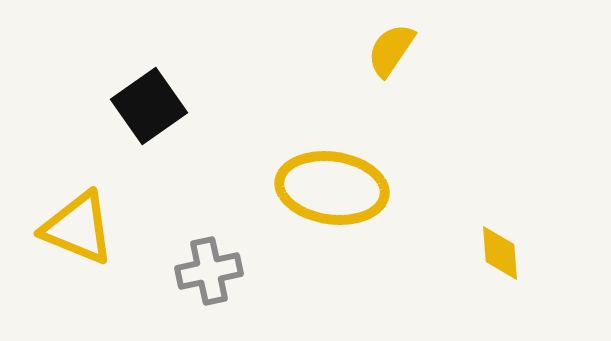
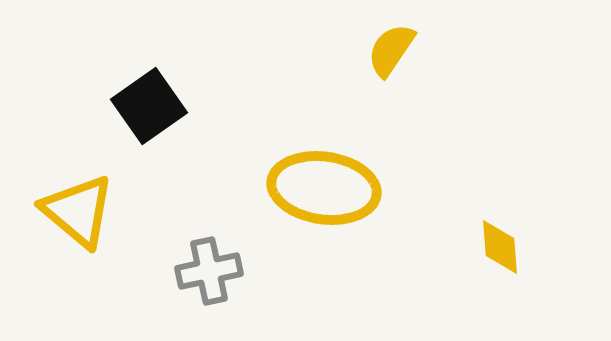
yellow ellipse: moved 8 px left
yellow triangle: moved 17 px up; rotated 18 degrees clockwise
yellow diamond: moved 6 px up
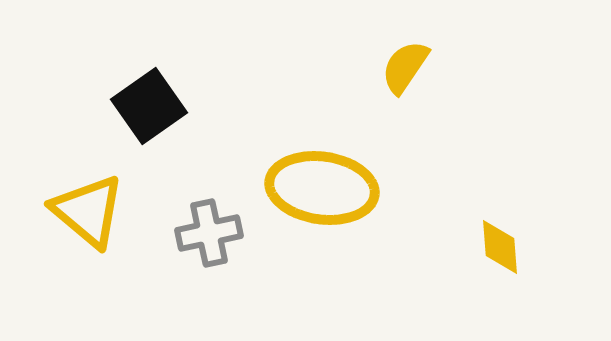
yellow semicircle: moved 14 px right, 17 px down
yellow ellipse: moved 2 px left
yellow triangle: moved 10 px right
gray cross: moved 38 px up
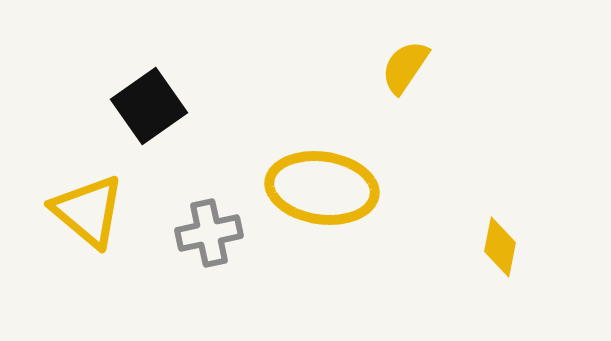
yellow diamond: rotated 16 degrees clockwise
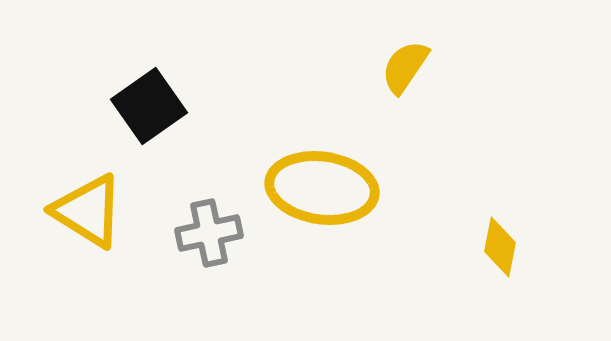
yellow triangle: rotated 8 degrees counterclockwise
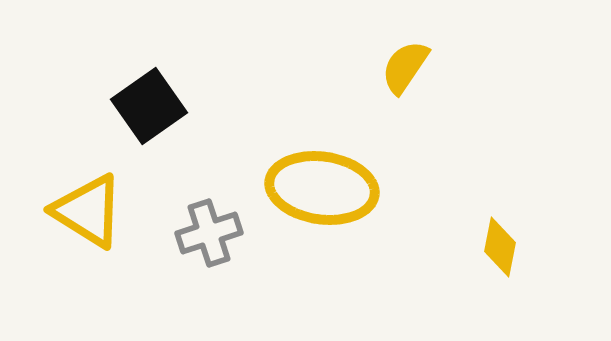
gray cross: rotated 6 degrees counterclockwise
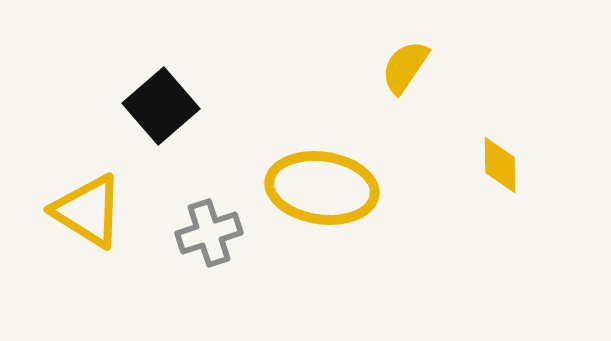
black square: moved 12 px right; rotated 6 degrees counterclockwise
yellow diamond: moved 82 px up; rotated 12 degrees counterclockwise
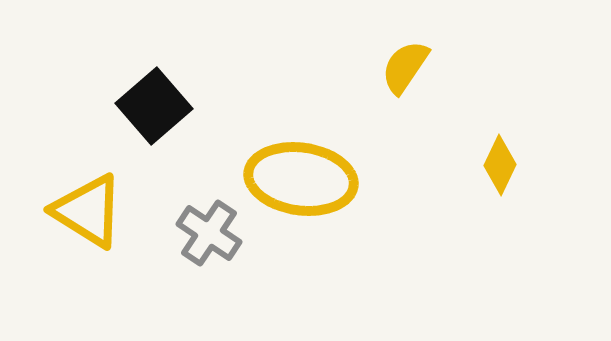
black square: moved 7 px left
yellow diamond: rotated 26 degrees clockwise
yellow ellipse: moved 21 px left, 9 px up
gray cross: rotated 38 degrees counterclockwise
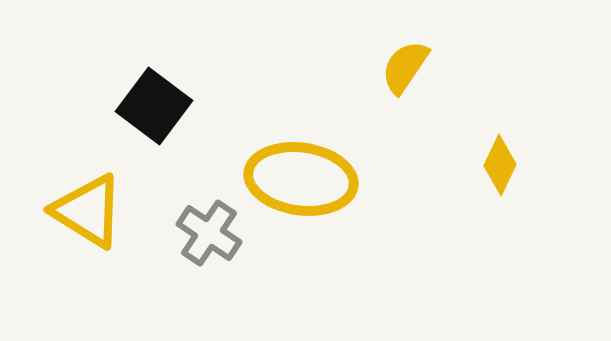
black square: rotated 12 degrees counterclockwise
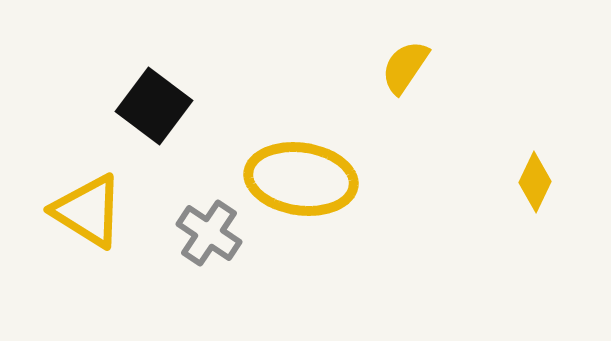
yellow diamond: moved 35 px right, 17 px down
